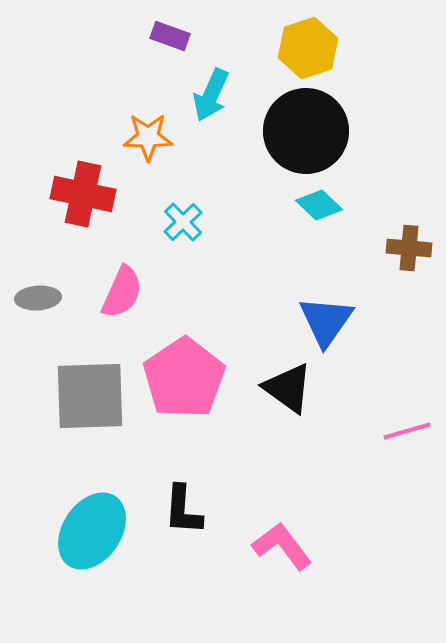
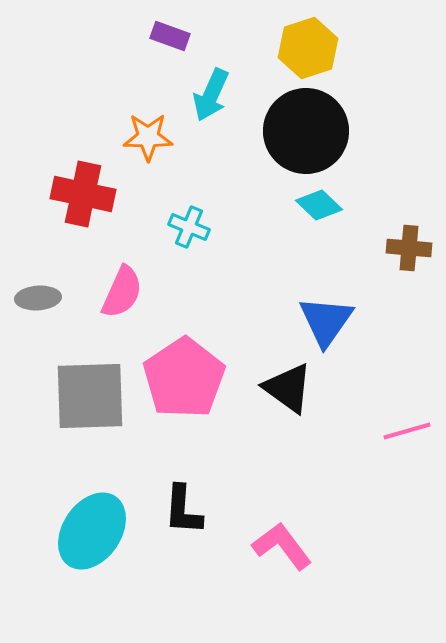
cyan cross: moved 6 px right, 5 px down; rotated 24 degrees counterclockwise
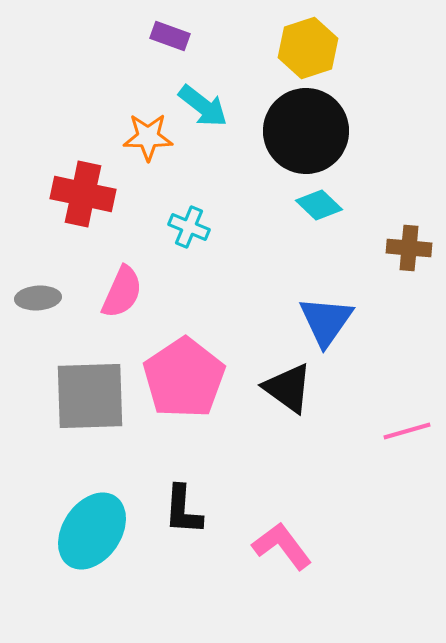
cyan arrow: moved 8 px left, 11 px down; rotated 76 degrees counterclockwise
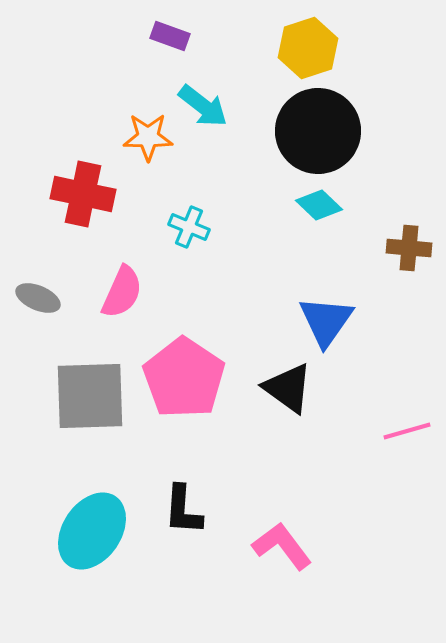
black circle: moved 12 px right
gray ellipse: rotated 27 degrees clockwise
pink pentagon: rotated 4 degrees counterclockwise
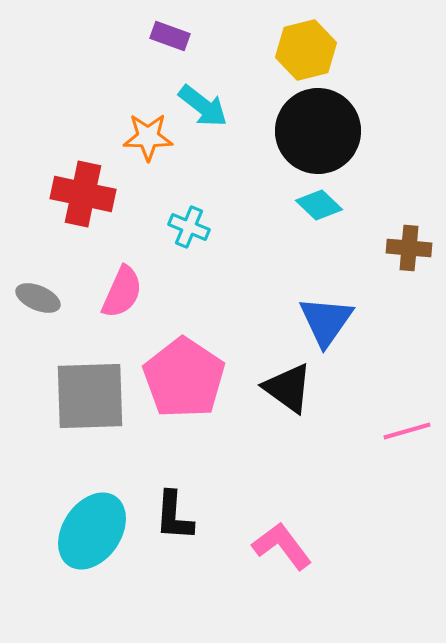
yellow hexagon: moved 2 px left, 2 px down; rotated 4 degrees clockwise
black L-shape: moved 9 px left, 6 px down
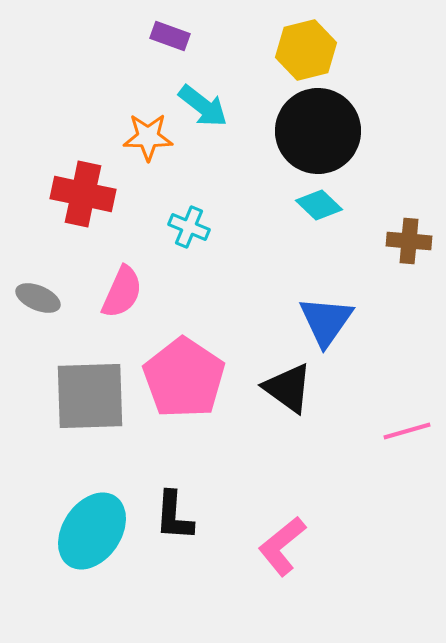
brown cross: moved 7 px up
pink L-shape: rotated 92 degrees counterclockwise
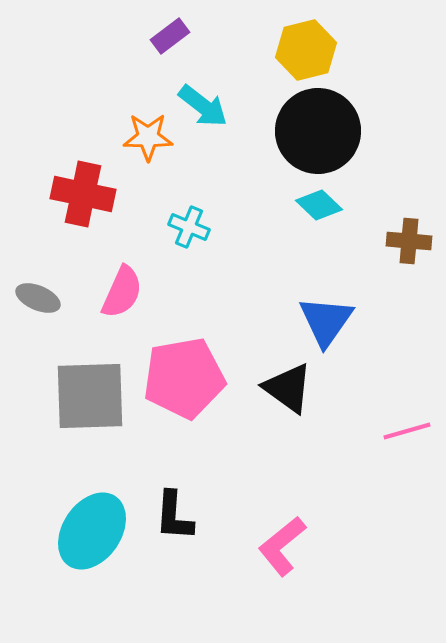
purple rectangle: rotated 57 degrees counterclockwise
pink pentagon: rotated 28 degrees clockwise
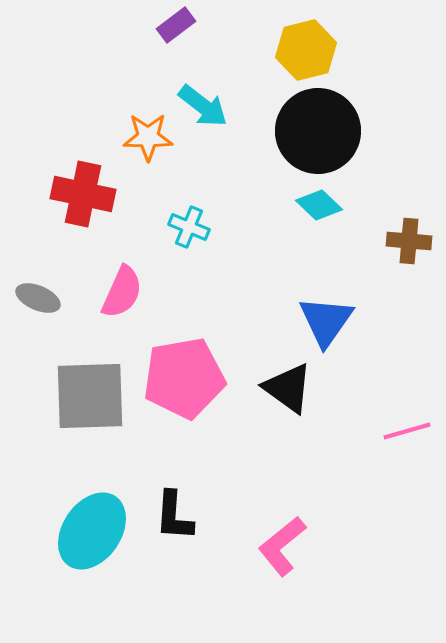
purple rectangle: moved 6 px right, 11 px up
